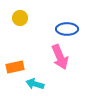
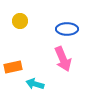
yellow circle: moved 3 px down
pink arrow: moved 3 px right, 2 px down
orange rectangle: moved 2 px left
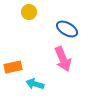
yellow circle: moved 9 px right, 9 px up
blue ellipse: rotated 30 degrees clockwise
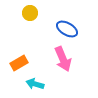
yellow circle: moved 1 px right, 1 px down
orange rectangle: moved 6 px right, 4 px up; rotated 18 degrees counterclockwise
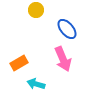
yellow circle: moved 6 px right, 3 px up
blue ellipse: rotated 20 degrees clockwise
cyan arrow: moved 1 px right
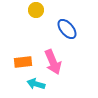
pink arrow: moved 10 px left, 3 px down
orange rectangle: moved 4 px right, 1 px up; rotated 24 degrees clockwise
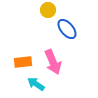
yellow circle: moved 12 px right
cyan arrow: rotated 18 degrees clockwise
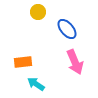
yellow circle: moved 10 px left, 2 px down
pink arrow: moved 22 px right
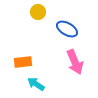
blue ellipse: rotated 20 degrees counterclockwise
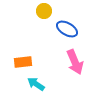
yellow circle: moved 6 px right, 1 px up
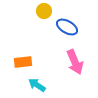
blue ellipse: moved 2 px up
cyan arrow: moved 1 px right, 1 px down
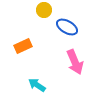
yellow circle: moved 1 px up
orange rectangle: moved 16 px up; rotated 18 degrees counterclockwise
